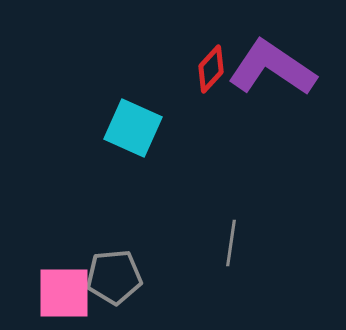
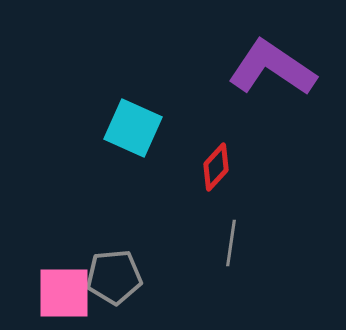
red diamond: moved 5 px right, 98 px down
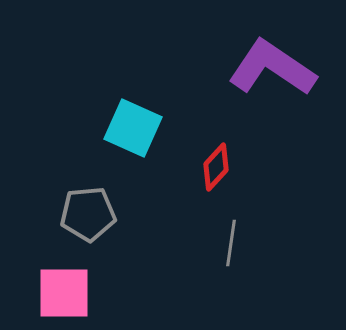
gray pentagon: moved 26 px left, 63 px up
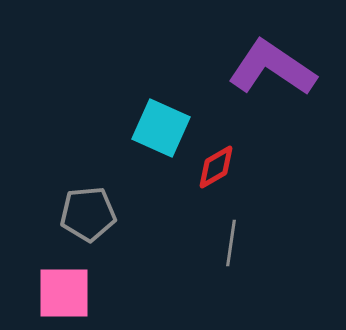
cyan square: moved 28 px right
red diamond: rotated 18 degrees clockwise
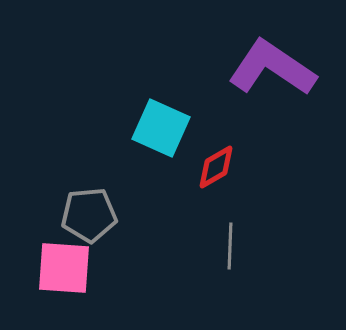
gray pentagon: moved 1 px right, 1 px down
gray line: moved 1 px left, 3 px down; rotated 6 degrees counterclockwise
pink square: moved 25 px up; rotated 4 degrees clockwise
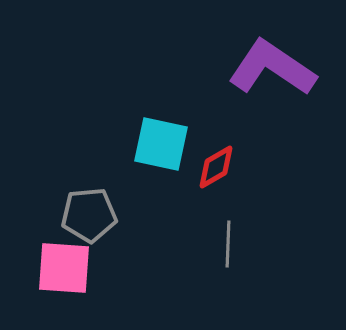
cyan square: moved 16 px down; rotated 12 degrees counterclockwise
gray line: moved 2 px left, 2 px up
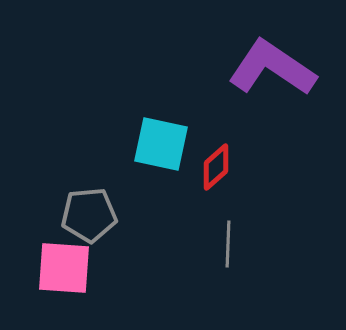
red diamond: rotated 12 degrees counterclockwise
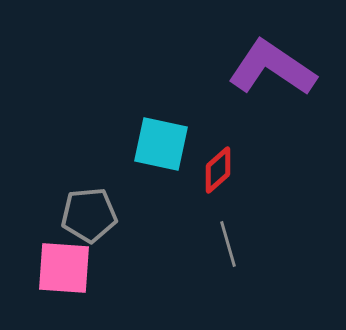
red diamond: moved 2 px right, 3 px down
gray line: rotated 18 degrees counterclockwise
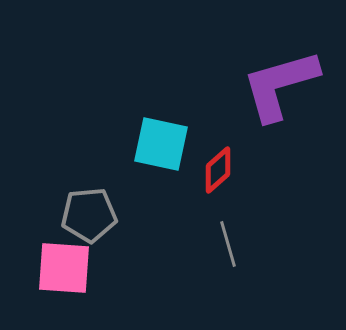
purple L-shape: moved 8 px right, 17 px down; rotated 50 degrees counterclockwise
